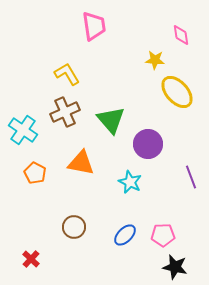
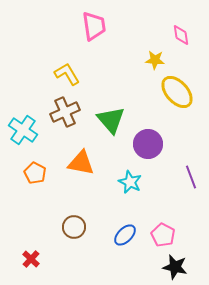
pink pentagon: rotated 30 degrees clockwise
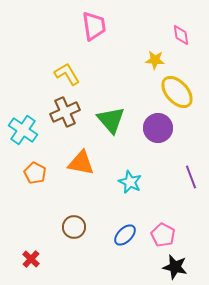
purple circle: moved 10 px right, 16 px up
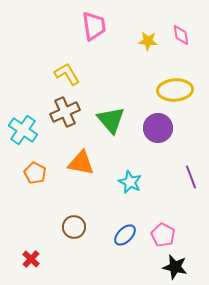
yellow star: moved 7 px left, 19 px up
yellow ellipse: moved 2 px left, 2 px up; rotated 52 degrees counterclockwise
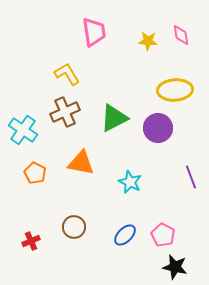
pink trapezoid: moved 6 px down
green triangle: moved 3 px right, 2 px up; rotated 44 degrees clockwise
red cross: moved 18 px up; rotated 24 degrees clockwise
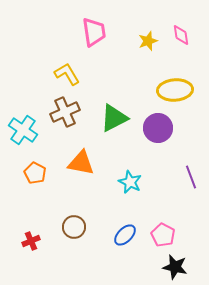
yellow star: rotated 24 degrees counterclockwise
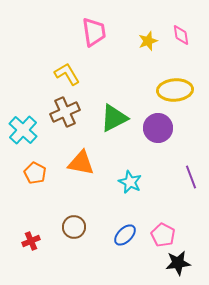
cyan cross: rotated 8 degrees clockwise
black star: moved 3 px right, 4 px up; rotated 20 degrees counterclockwise
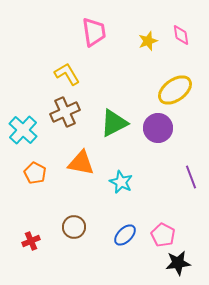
yellow ellipse: rotated 32 degrees counterclockwise
green triangle: moved 5 px down
cyan star: moved 9 px left
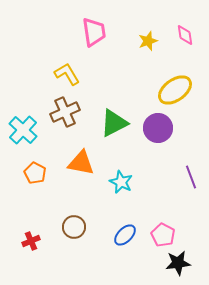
pink diamond: moved 4 px right
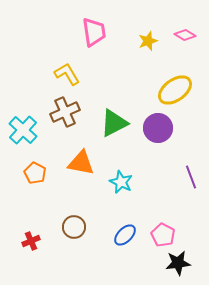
pink diamond: rotated 50 degrees counterclockwise
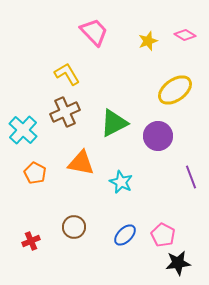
pink trapezoid: rotated 36 degrees counterclockwise
purple circle: moved 8 px down
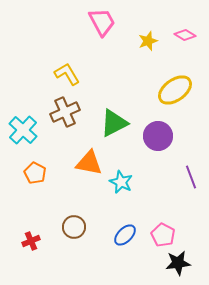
pink trapezoid: moved 8 px right, 10 px up; rotated 16 degrees clockwise
orange triangle: moved 8 px right
